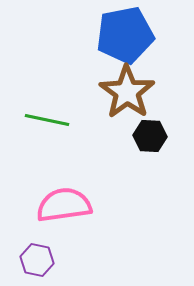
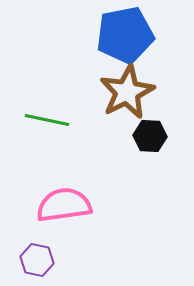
brown star: rotated 10 degrees clockwise
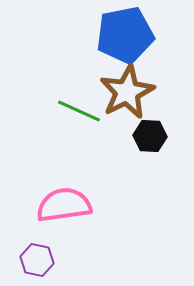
green line: moved 32 px right, 9 px up; rotated 12 degrees clockwise
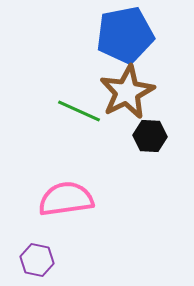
pink semicircle: moved 2 px right, 6 px up
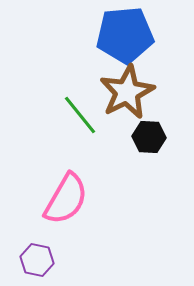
blue pentagon: rotated 6 degrees clockwise
green line: moved 1 px right, 4 px down; rotated 27 degrees clockwise
black hexagon: moved 1 px left, 1 px down
pink semicircle: rotated 128 degrees clockwise
